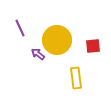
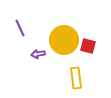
yellow circle: moved 7 px right
red square: moved 5 px left; rotated 21 degrees clockwise
purple arrow: rotated 48 degrees counterclockwise
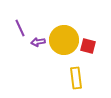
purple arrow: moved 12 px up
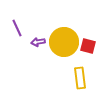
purple line: moved 3 px left
yellow circle: moved 2 px down
yellow rectangle: moved 4 px right
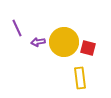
red square: moved 2 px down
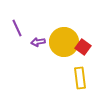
red square: moved 5 px left, 1 px up; rotated 21 degrees clockwise
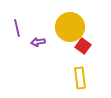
purple line: rotated 12 degrees clockwise
yellow circle: moved 6 px right, 15 px up
red square: moved 1 px up
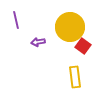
purple line: moved 1 px left, 8 px up
yellow rectangle: moved 5 px left, 1 px up
